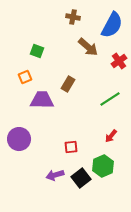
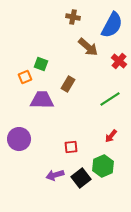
green square: moved 4 px right, 13 px down
red cross: rotated 14 degrees counterclockwise
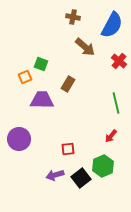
brown arrow: moved 3 px left
green line: moved 6 px right, 4 px down; rotated 70 degrees counterclockwise
red square: moved 3 px left, 2 px down
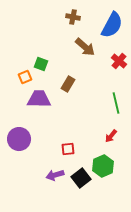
purple trapezoid: moved 3 px left, 1 px up
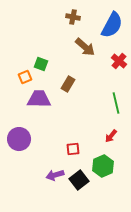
red square: moved 5 px right
black square: moved 2 px left, 2 px down
